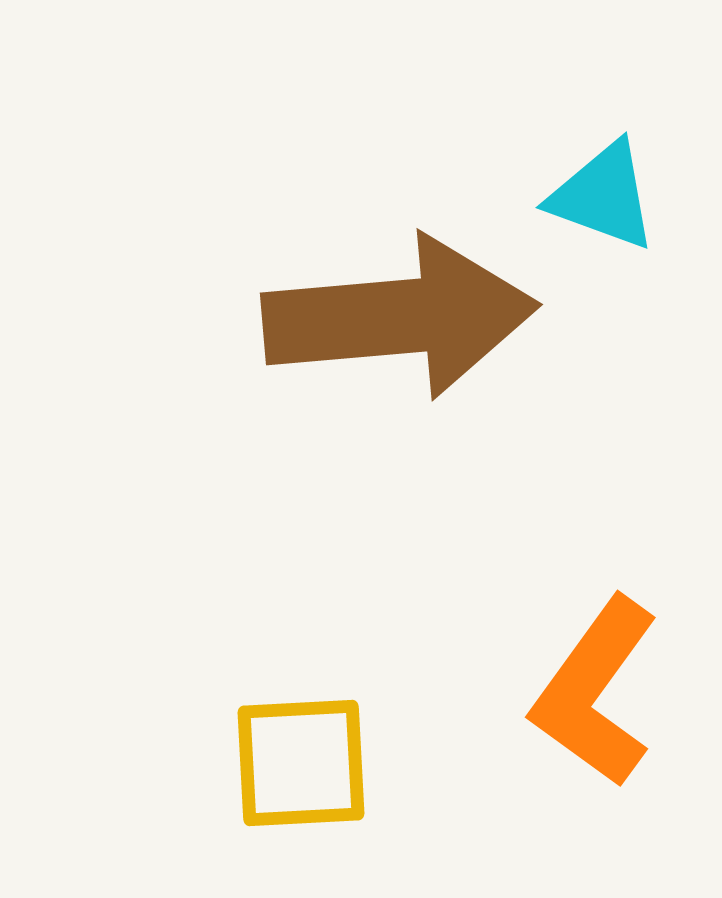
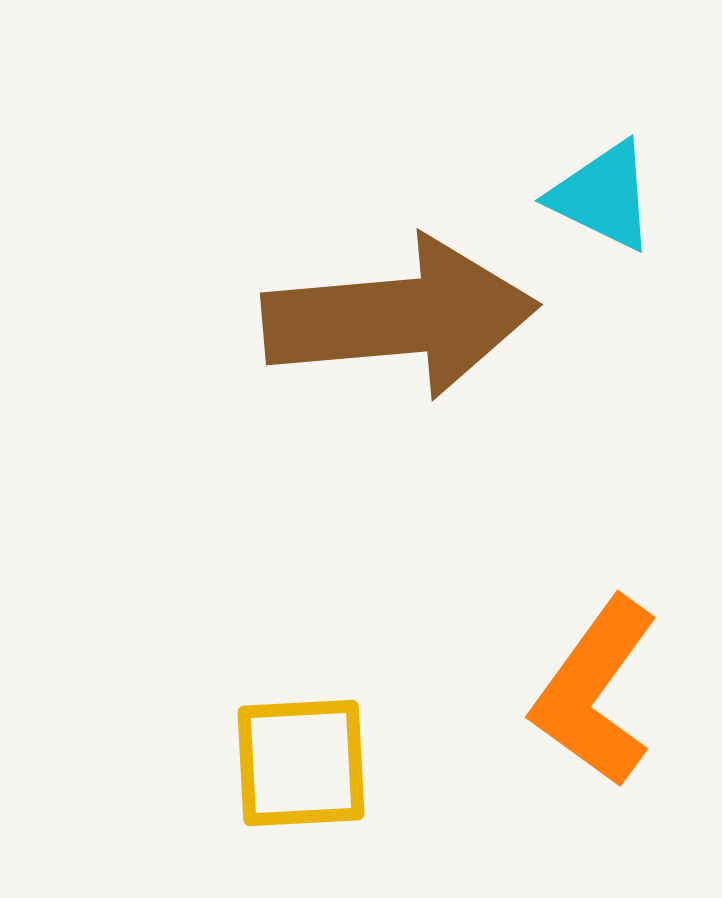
cyan triangle: rotated 6 degrees clockwise
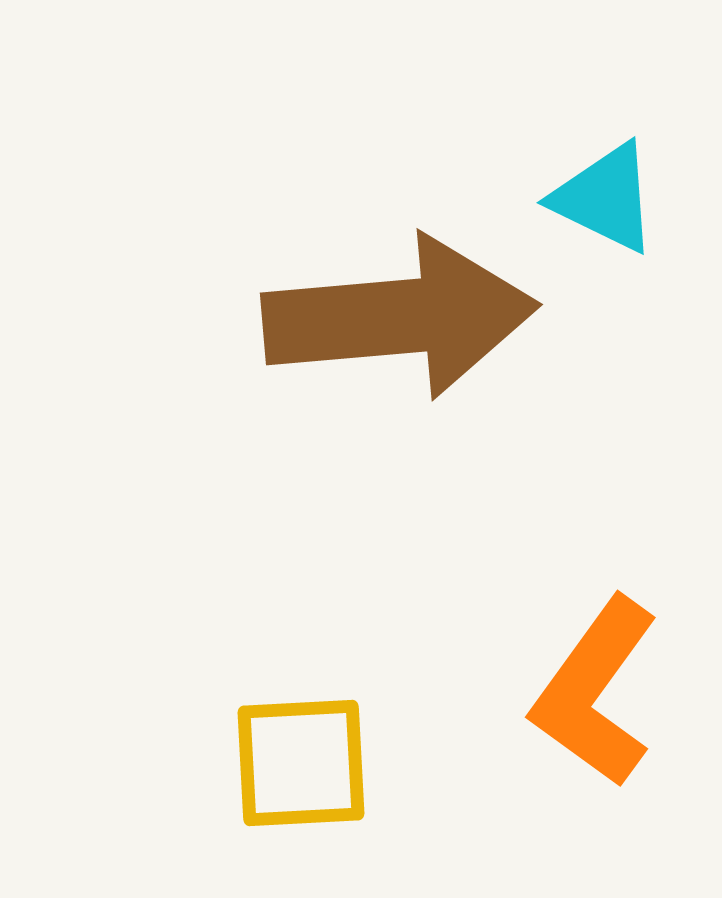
cyan triangle: moved 2 px right, 2 px down
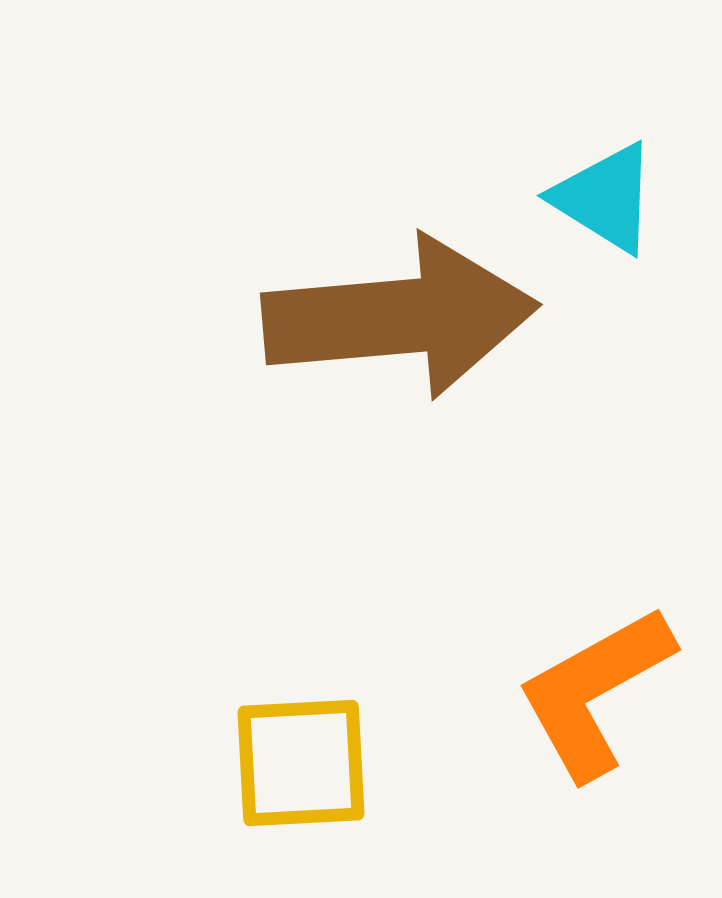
cyan triangle: rotated 6 degrees clockwise
orange L-shape: rotated 25 degrees clockwise
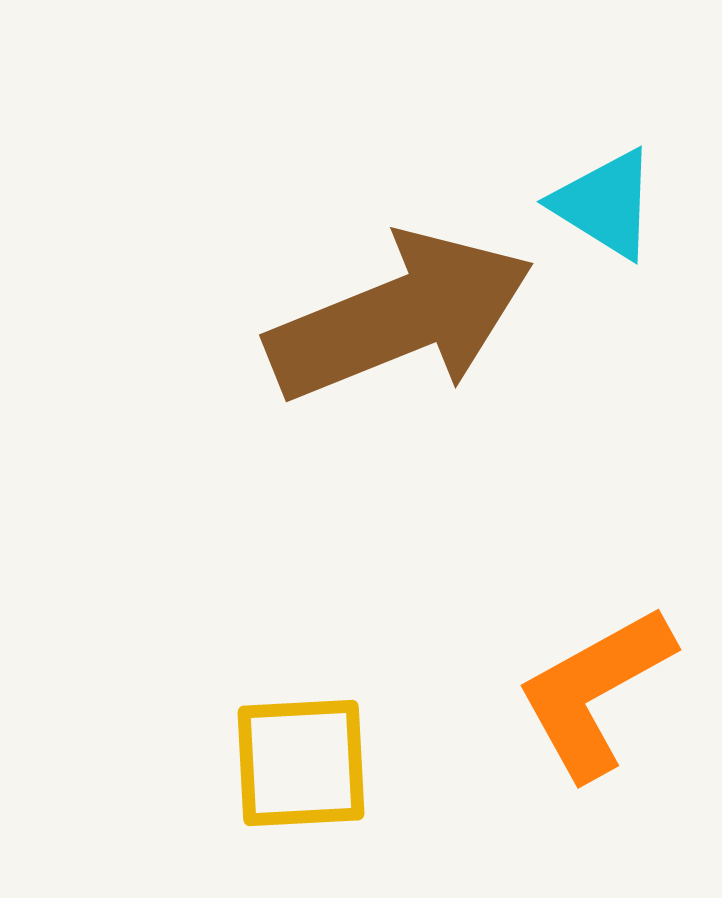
cyan triangle: moved 6 px down
brown arrow: rotated 17 degrees counterclockwise
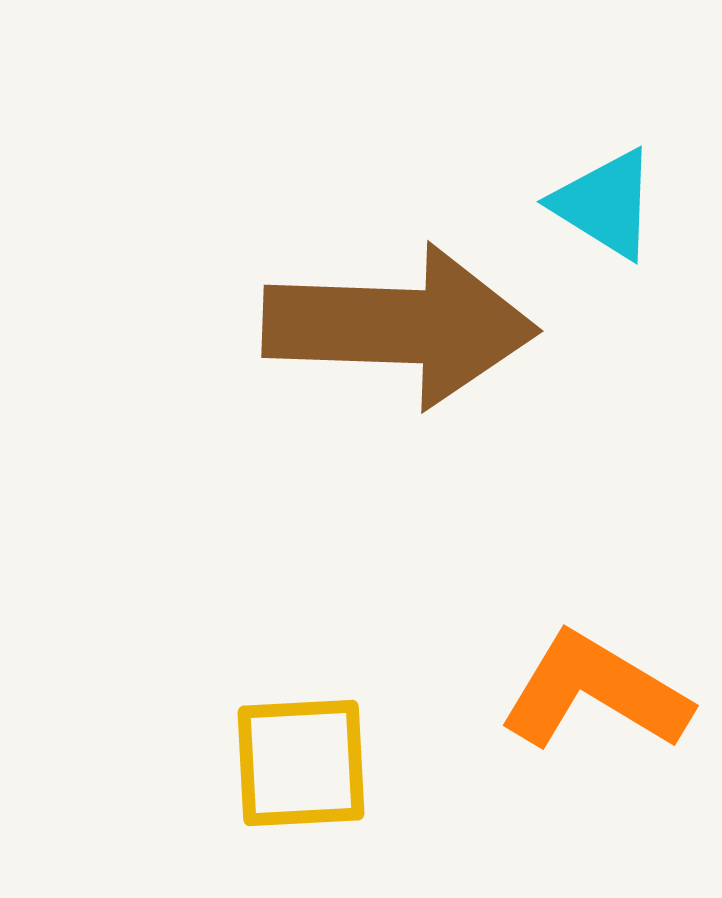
brown arrow: moved 9 px down; rotated 24 degrees clockwise
orange L-shape: rotated 60 degrees clockwise
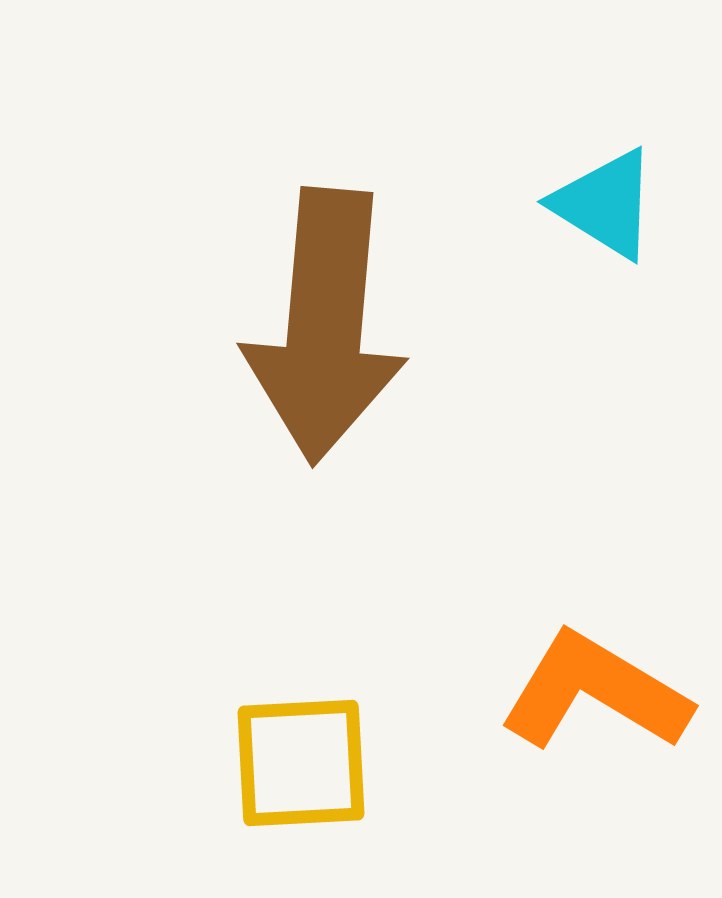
brown arrow: moved 75 px left; rotated 93 degrees clockwise
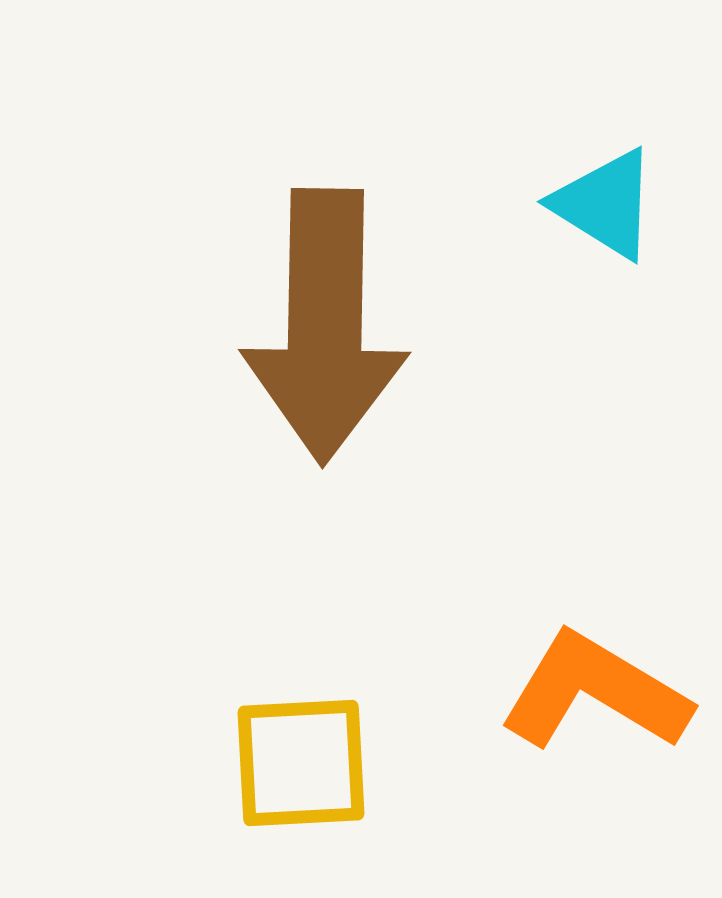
brown arrow: rotated 4 degrees counterclockwise
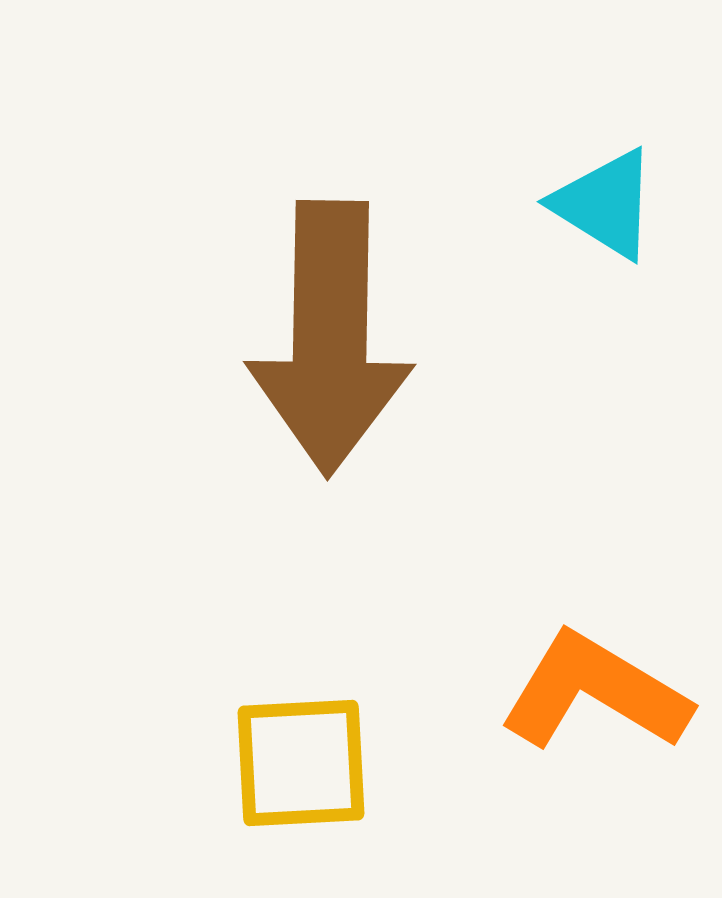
brown arrow: moved 5 px right, 12 px down
